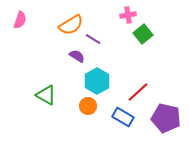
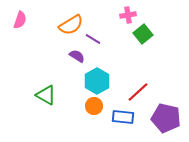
orange circle: moved 6 px right
blue rectangle: rotated 25 degrees counterclockwise
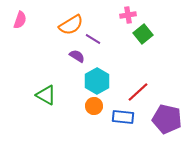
purple pentagon: moved 1 px right, 1 px down
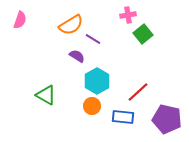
orange circle: moved 2 px left
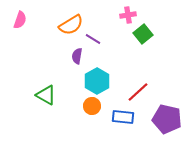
purple semicircle: rotated 112 degrees counterclockwise
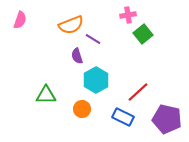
orange semicircle: rotated 10 degrees clockwise
purple semicircle: rotated 28 degrees counterclockwise
cyan hexagon: moved 1 px left, 1 px up
green triangle: rotated 30 degrees counterclockwise
orange circle: moved 10 px left, 3 px down
blue rectangle: rotated 20 degrees clockwise
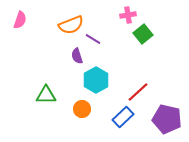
blue rectangle: rotated 70 degrees counterclockwise
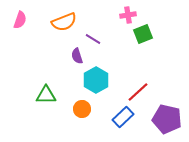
orange semicircle: moved 7 px left, 3 px up
green square: rotated 18 degrees clockwise
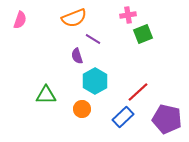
orange semicircle: moved 10 px right, 4 px up
cyan hexagon: moved 1 px left, 1 px down
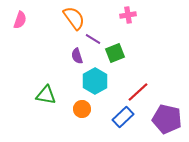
orange semicircle: rotated 105 degrees counterclockwise
green square: moved 28 px left, 19 px down
green triangle: rotated 10 degrees clockwise
